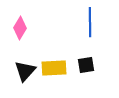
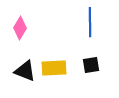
black square: moved 5 px right
black triangle: rotated 50 degrees counterclockwise
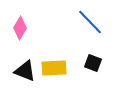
blue line: rotated 44 degrees counterclockwise
black square: moved 2 px right, 2 px up; rotated 30 degrees clockwise
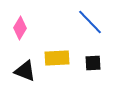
black square: rotated 24 degrees counterclockwise
yellow rectangle: moved 3 px right, 10 px up
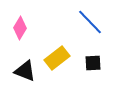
yellow rectangle: rotated 35 degrees counterclockwise
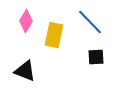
pink diamond: moved 6 px right, 7 px up
yellow rectangle: moved 3 px left, 23 px up; rotated 40 degrees counterclockwise
black square: moved 3 px right, 6 px up
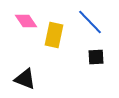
pink diamond: rotated 65 degrees counterclockwise
black triangle: moved 8 px down
